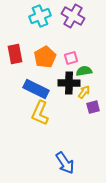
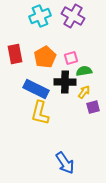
black cross: moved 4 px left, 1 px up
yellow L-shape: rotated 10 degrees counterclockwise
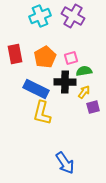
yellow L-shape: moved 2 px right
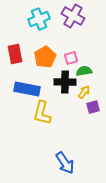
cyan cross: moved 1 px left, 3 px down
blue rectangle: moved 9 px left; rotated 15 degrees counterclockwise
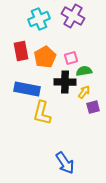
red rectangle: moved 6 px right, 3 px up
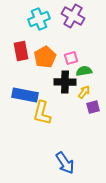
blue rectangle: moved 2 px left, 6 px down
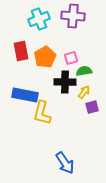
purple cross: rotated 25 degrees counterclockwise
purple square: moved 1 px left
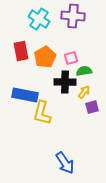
cyan cross: rotated 35 degrees counterclockwise
